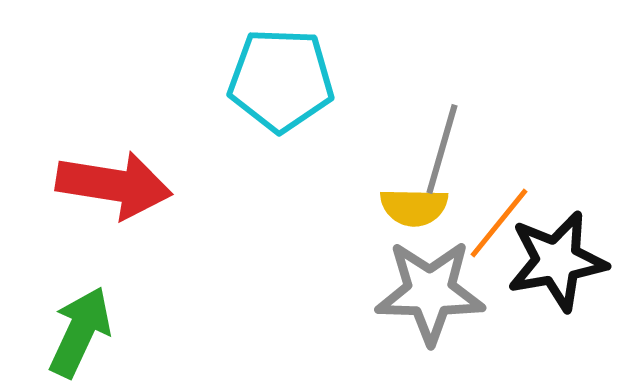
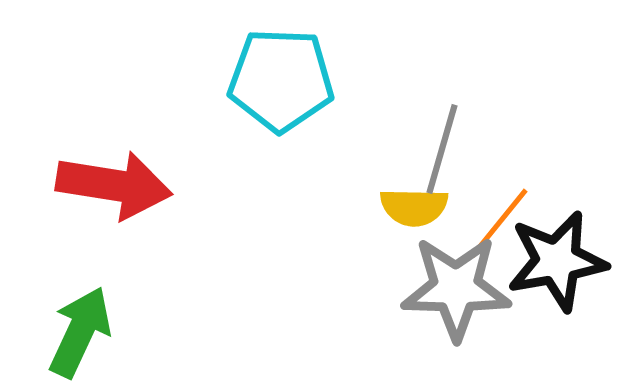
gray star: moved 26 px right, 4 px up
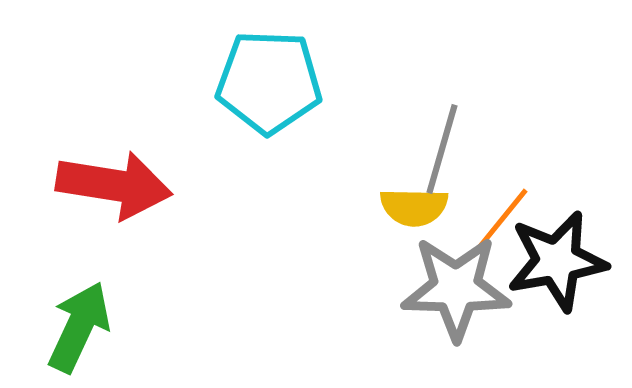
cyan pentagon: moved 12 px left, 2 px down
green arrow: moved 1 px left, 5 px up
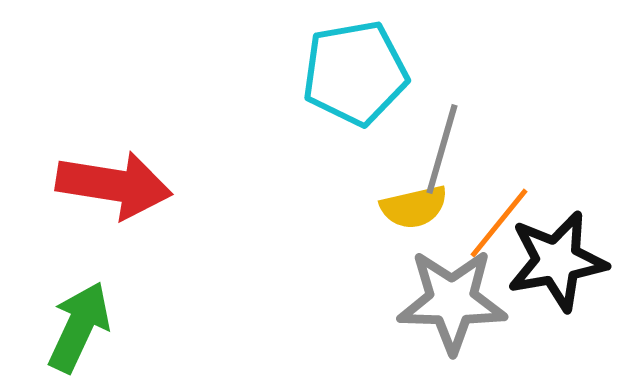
cyan pentagon: moved 86 px right, 9 px up; rotated 12 degrees counterclockwise
yellow semicircle: rotated 14 degrees counterclockwise
gray star: moved 4 px left, 13 px down
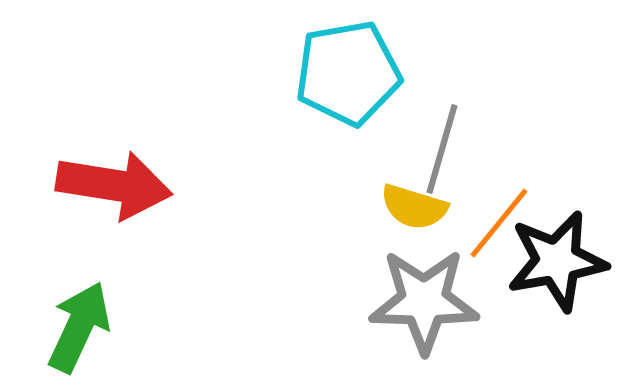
cyan pentagon: moved 7 px left
yellow semicircle: rotated 30 degrees clockwise
gray star: moved 28 px left
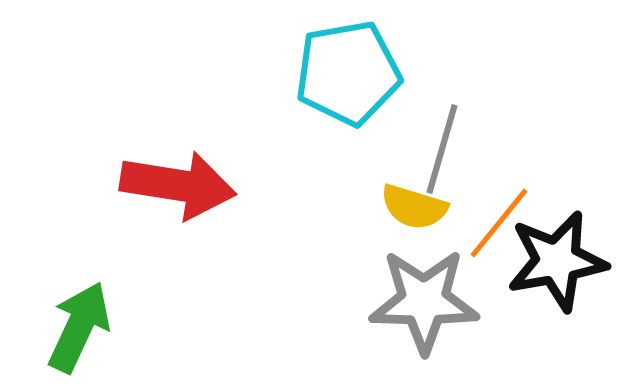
red arrow: moved 64 px right
